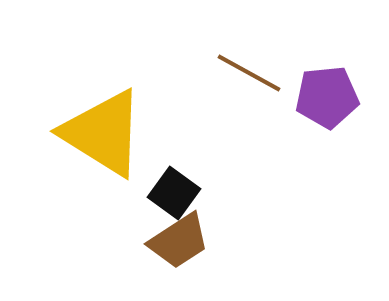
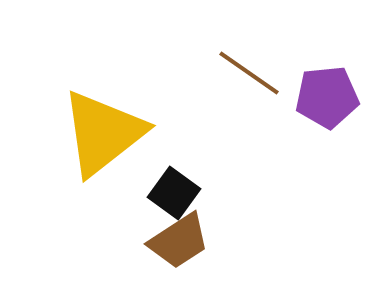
brown line: rotated 6 degrees clockwise
yellow triangle: rotated 50 degrees clockwise
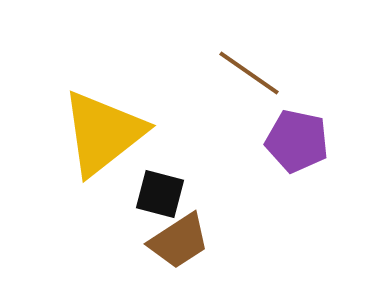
purple pentagon: moved 30 px left, 44 px down; rotated 18 degrees clockwise
black square: moved 14 px left, 1 px down; rotated 21 degrees counterclockwise
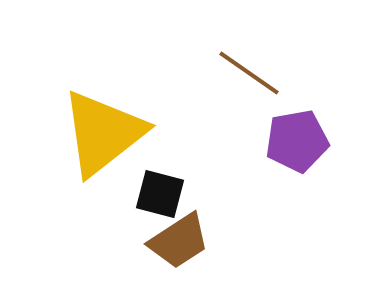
purple pentagon: rotated 22 degrees counterclockwise
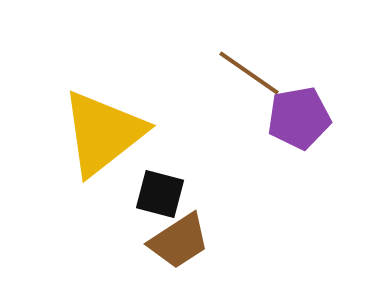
purple pentagon: moved 2 px right, 23 px up
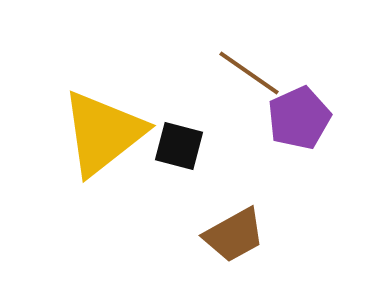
purple pentagon: rotated 14 degrees counterclockwise
black square: moved 19 px right, 48 px up
brown trapezoid: moved 55 px right, 6 px up; rotated 4 degrees clockwise
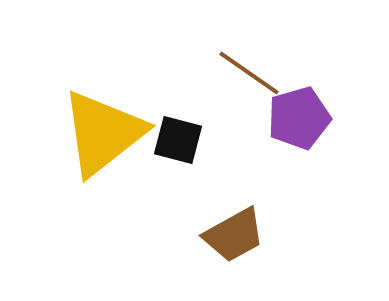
purple pentagon: rotated 8 degrees clockwise
black square: moved 1 px left, 6 px up
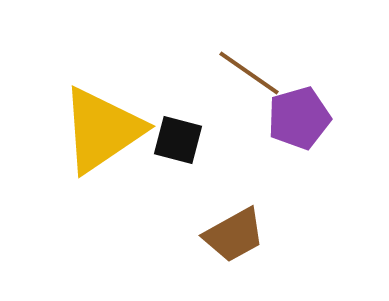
yellow triangle: moved 1 px left, 3 px up; rotated 4 degrees clockwise
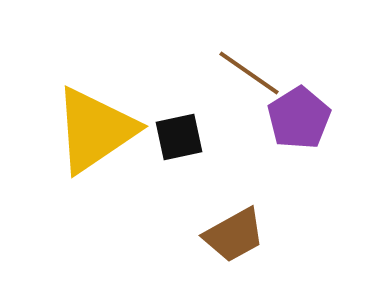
purple pentagon: rotated 16 degrees counterclockwise
yellow triangle: moved 7 px left
black square: moved 1 px right, 3 px up; rotated 27 degrees counterclockwise
